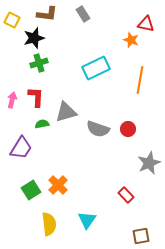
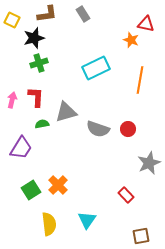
brown L-shape: rotated 15 degrees counterclockwise
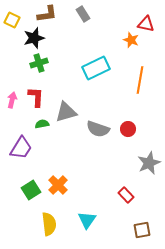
brown square: moved 1 px right, 6 px up
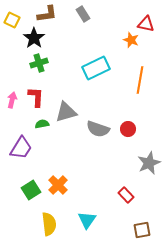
black star: rotated 20 degrees counterclockwise
